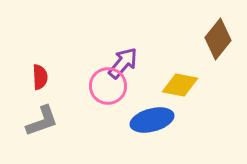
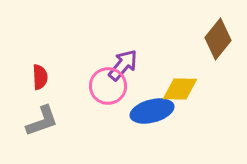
purple arrow: moved 2 px down
yellow diamond: moved 4 px down; rotated 9 degrees counterclockwise
blue ellipse: moved 9 px up
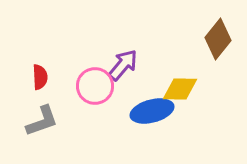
pink circle: moved 13 px left
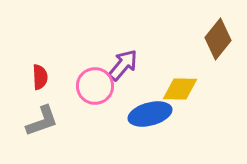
blue ellipse: moved 2 px left, 3 px down
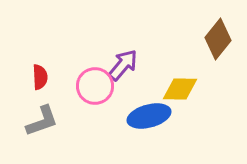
blue ellipse: moved 1 px left, 2 px down
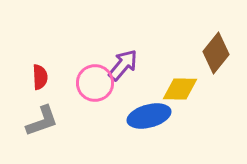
brown diamond: moved 2 px left, 14 px down
pink circle: moved 3 px up
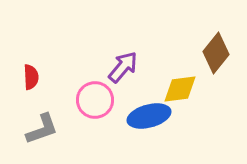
purple arrow: moved 2 px down
red semicircle: moved 9 px left
pink circle: moved 17 px down
yellow diamond: rotated 9 degrees counterclockwise
gray L-shape: moved 8 px down
